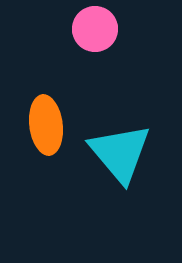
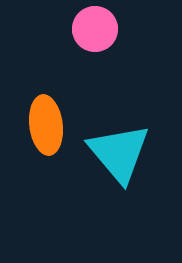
cyan triangle: moved 1 px left
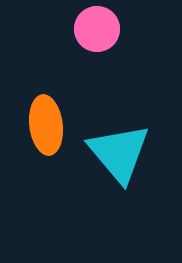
pink circle: moved 2 px right
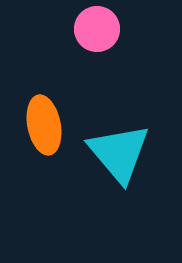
orange ellipse: moved 2 px left; rotated 4 degrees counterclockwise
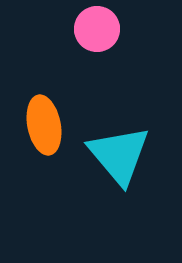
cyan triangle: moved 2 px down
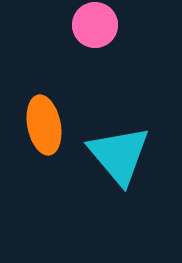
pink circle: moved 2 px left, 4 px up
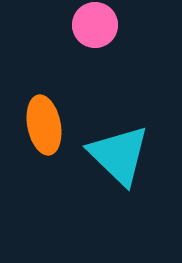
cyan triangle: rotated 6 degrees counterclockwise
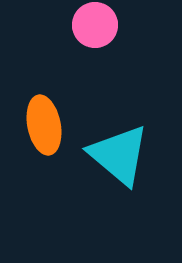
cyan triangle: rotated 4 degrees counterclockwise
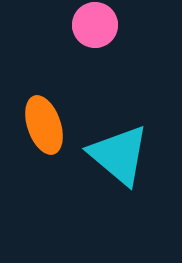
orange ellipse: rotated 8 degrees counterclockwise
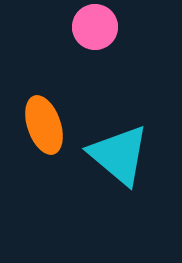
pink circle: moved 2 px down
